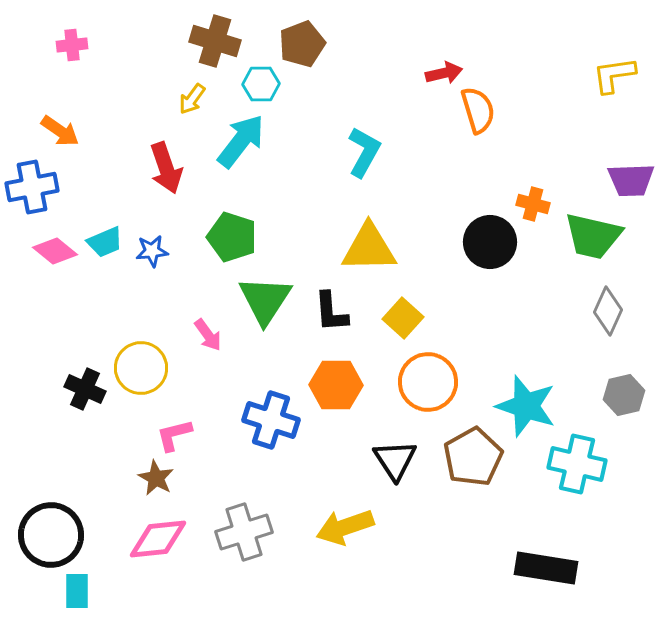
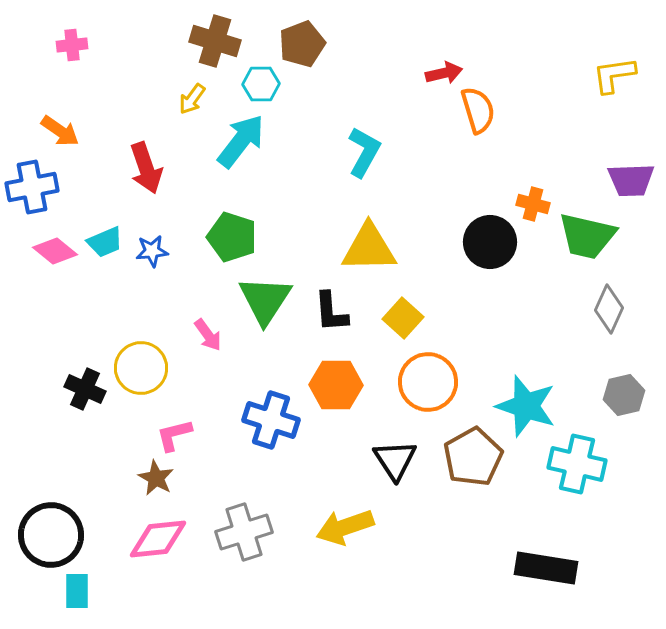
red arrow at (166, 168): moved 20 px left
green trapezoid at (593, 236): moved 6 px left
gray diamond at (608, 311): moved 1 px right, 2 px up
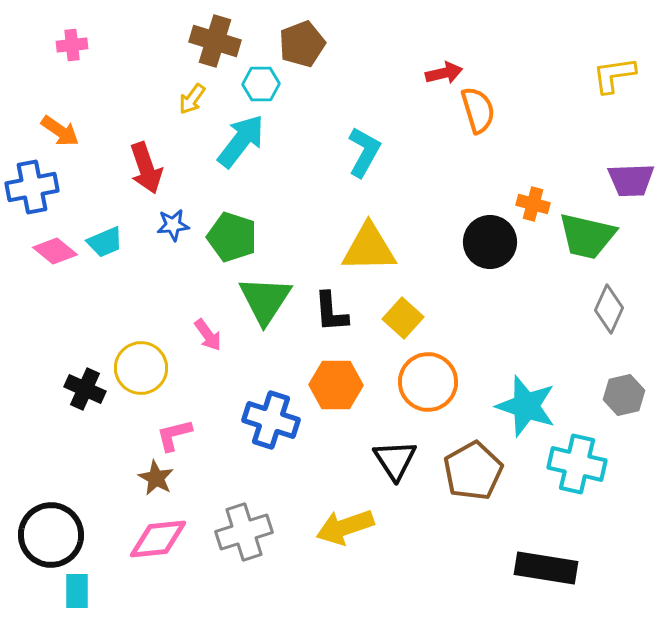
blue star at (152, 251): moved 21 px right, 26 px up
brown pentagon at (473, 457): moved 14 px down
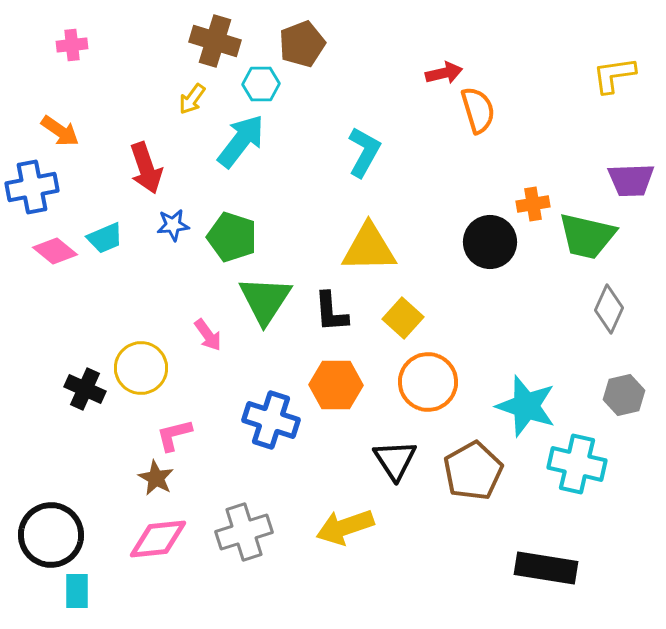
orange cross at (533, 204): rotated 24 degrees counterclockwise
cyan trapezoid at (105, 242): moved 4 px up
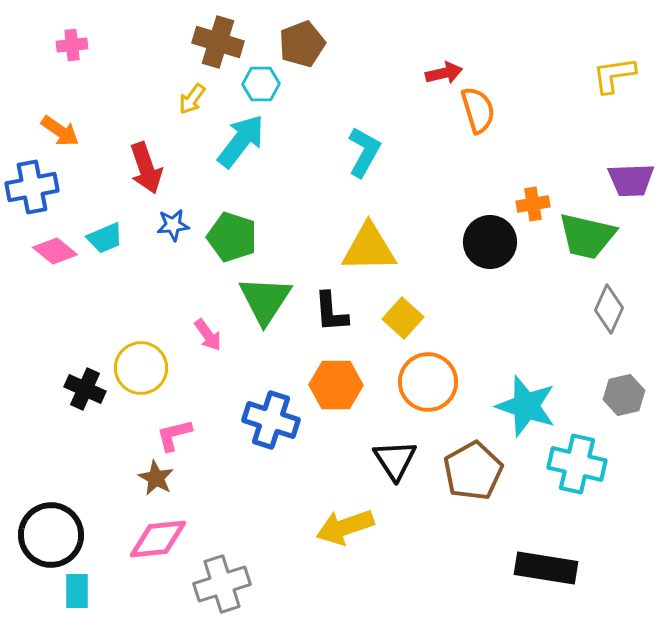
brown cross at (215, 41): moved 3 px right, 1 px down
gray cross at (244, 532): moved 22 px left, 52 px down
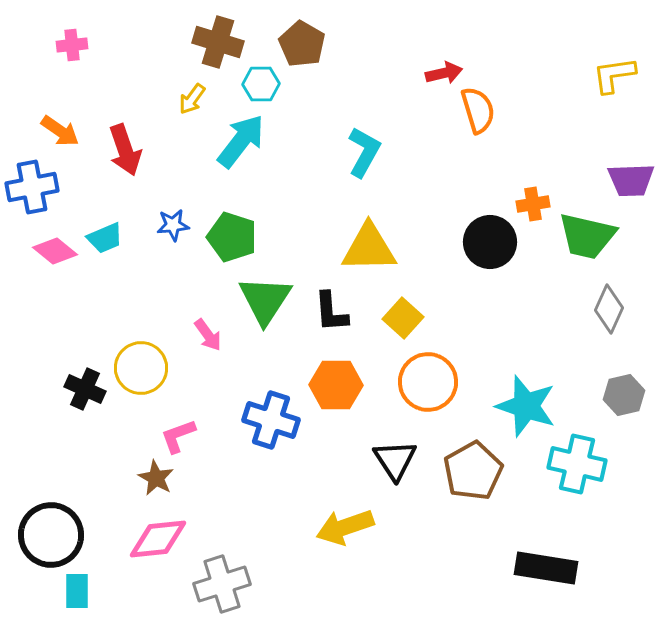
brown pentagon at (302, 44): rotated 21 degrees counterclockwise
red arrow at (146, 168): moved 21 px left, 18 px up
pink L-shape at (174, 435): moved 4 px right, 1 px down; rotated 6 degrees counterclockwise
